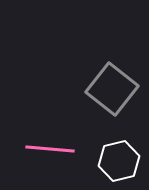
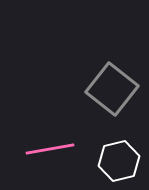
pink line: rotated 15 degrees counterclockwise
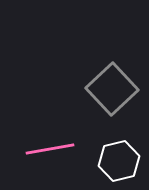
gray square: rotated 9 degrees clockwise
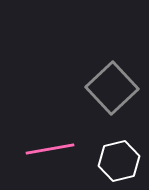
gray square: moved 1 px up
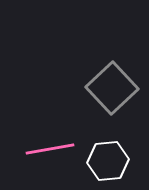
white hexagon: moved 11 px left; rotated 9 degrees clockwise
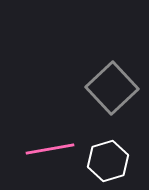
white hexagon: rotated 12 degrees counterclockwise
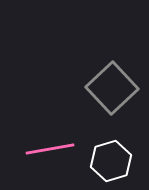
white hexagon: moved 3 px right
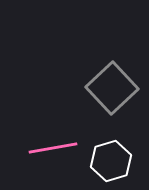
pink line: moved 3 px right, 1 px up
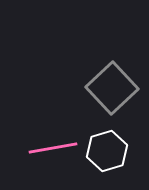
white hexagon: moved 4 px left, 10 px up
